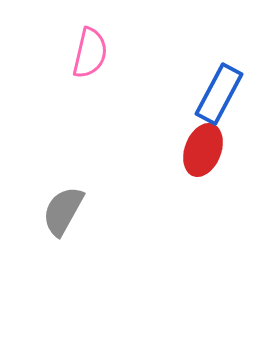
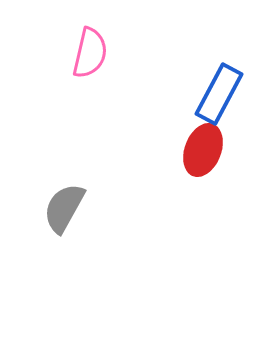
gray semicircle: moved 1 px right, 3 px up
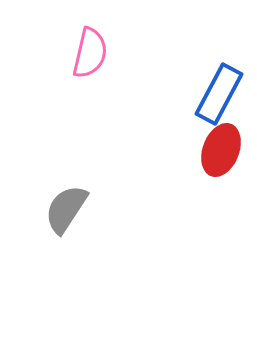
red ellipse: moved 18 px right
gray semicircle: moved 2 px right, 1 px down; rotated 4 degrees clockwise
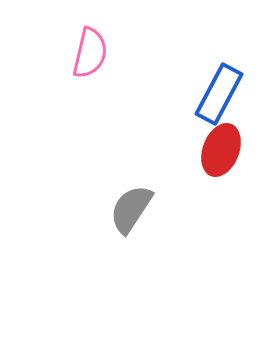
gray semicircle: moved 65 px right
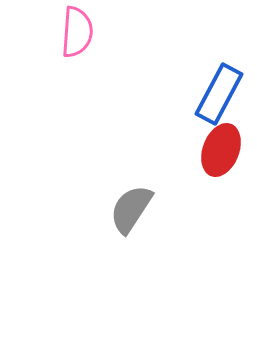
pink semicircle: moved 13 px left, 21 px up; rotated 9 degrees counterclockwise
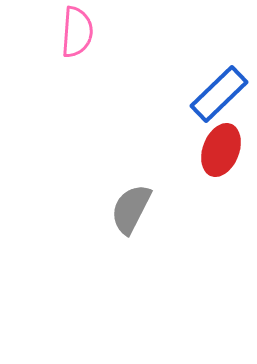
blue rectangle: rotated 18 degrees clockwise
gray semicircle: rotated 6 degrees counterclockwise
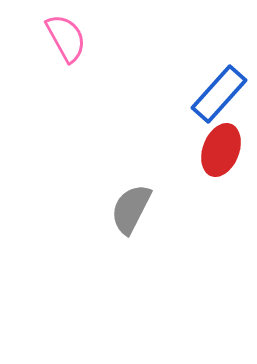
pink semicircle: moved 11 px left, 6 px down; rotated 33 degrees counterclockwise
blue rectangle: rotated 4 degrees counterclockwise
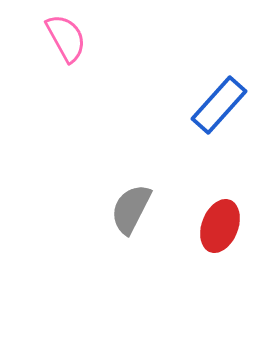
blue rectangle: moved 11 px down
red ellipse: moved 1 px left, 76 px down
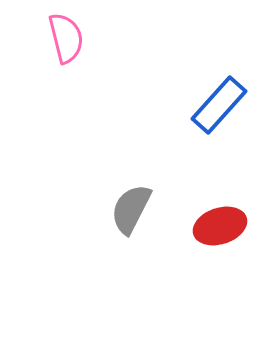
pink semicircle: rotated 15 degrees clockwise
red ellipse: rotated 51 degrees clockwise
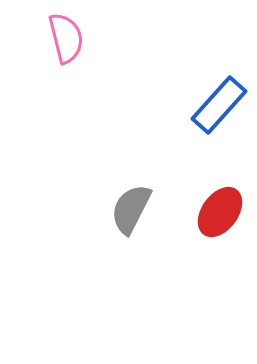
red ellipse: moved 14 px up; rotated 36 degrees counterclockwise
